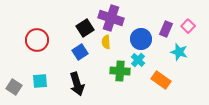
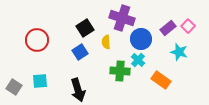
purple cross: moved 11 px right
purple rectangle: moved 2 px right, 1 px up; rotated 28 degrees clockwise
black arrow: moved 1 px right, 6 px down
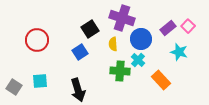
black square: moved 5 px right, 1 px down
yellow semicircle: moved 7 px right, 2 px down
orange rectangle: rotated 12 degrees clockwise
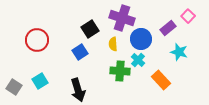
pink square: moved 10 px up
cyan square: rotated 28 degrees counterclockwise
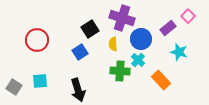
cyan square: rotated 28 degrees clockwise
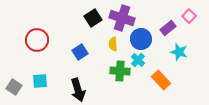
pink square: moved 1 px right
black square: moved 3 px right, 11 px up
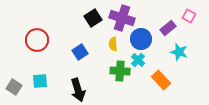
pink square: rotated 16 degrees counterclockwise
